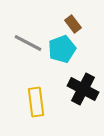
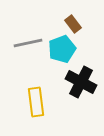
gray line: rotated 40 degrees counterclockwise
black cross: moved 2 px left, 7 px up
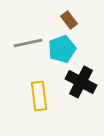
brown rectangle: moved 4 px left, 4 px up
yellow rectangle: moved 3 px right, 6 px up
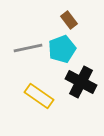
gray line: moved 5 px down
yellow rectangle: rotated 48 degrees counterclockwise
